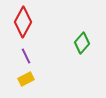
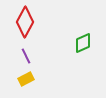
red diamond: moved 2 px right
green diamond: moved 1 px right; rotated 25 degrees clockwise
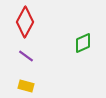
purple line: rotated 28 degrees counterclockwise
yellow rectangle: moved 7 px down; rotated 42 degrees clockwise
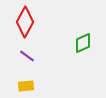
purple line: moved 1 px right
yellow rectangle: rotated 21 degrees counterclockwise
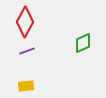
purple line: moved 5 px up; rotated 56 degrees counterclockwise
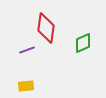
red diamond: moved 21 px right, 6 px down; rotated 20 degrees counterclockwise
purple line: moved 1 px up
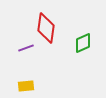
purple line: moved 1 px left, 2 px up
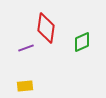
green diamond: moved 1 px left, 1 px up
yellow rectangle: moved 1 px left
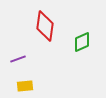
red diamond: moved 1 px left, 2 px up
purple line: moved 8 px left, 11 px down
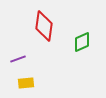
red diamond: moved 1 px left
yellow rectangle: moved 1 px right, 3 px up
